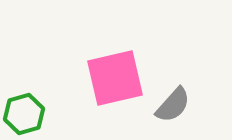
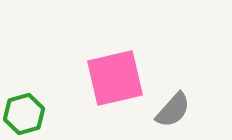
gray semicircle: moved 5 px down
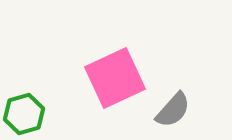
pink square: rotated 12 degrees counterclockwise
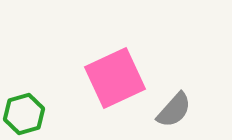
gray semicircle: moved 1 px right
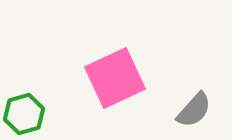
gray semicircle: moved 20 px right
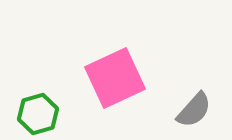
green hexagon: moved 14 px right
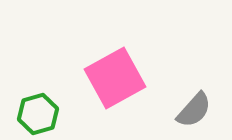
pink square: rotated 4 degrees counterclockwise
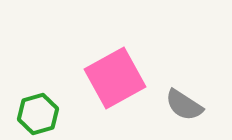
gray semicircle: moved 10 px left, 5 px up; rotated 81 degrees clockwise
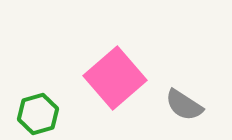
pink square: rotated 12 degrees counterclockwise
